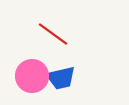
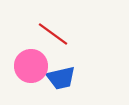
pink circle: moved 1 px left, 10 px up
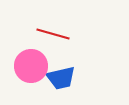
red line: rotated 20 degrees counterclockwise
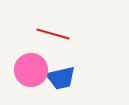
pink circle: moved 4 px down
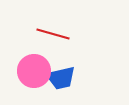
pink circle: moved 3 px right, 1 px down
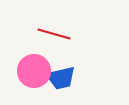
red line: moved 1 px right
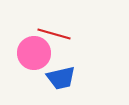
pink circle: moved 18 px up
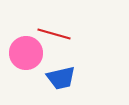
pink circle: moved 8 px left
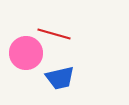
blue trapezoid: moved 1 px left
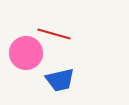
blue trapezoid: moved 2 px down
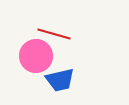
pink circle: moved 10 px right, 3 px down
